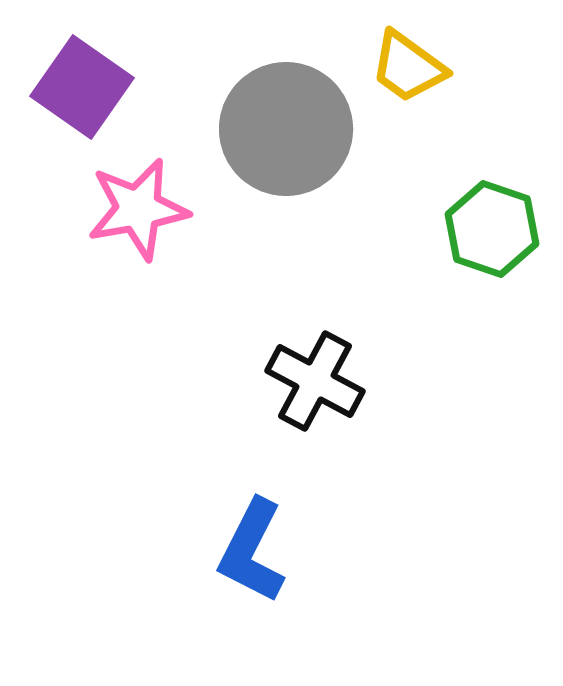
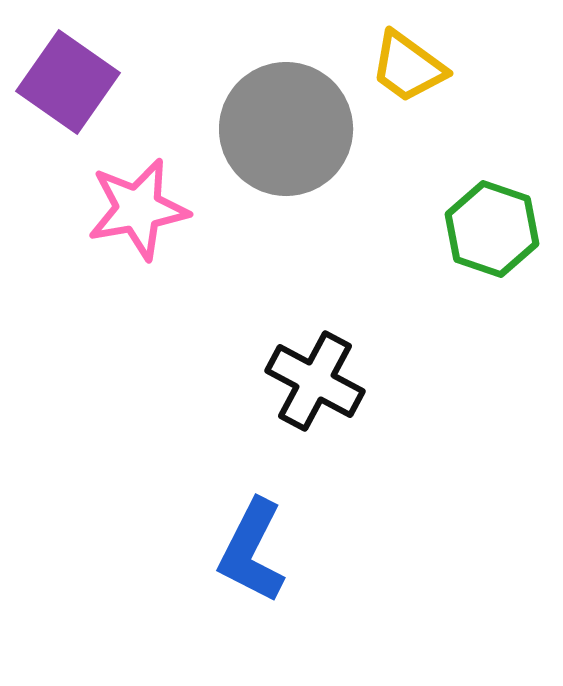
purple square: moved 14 px left, 5 px up
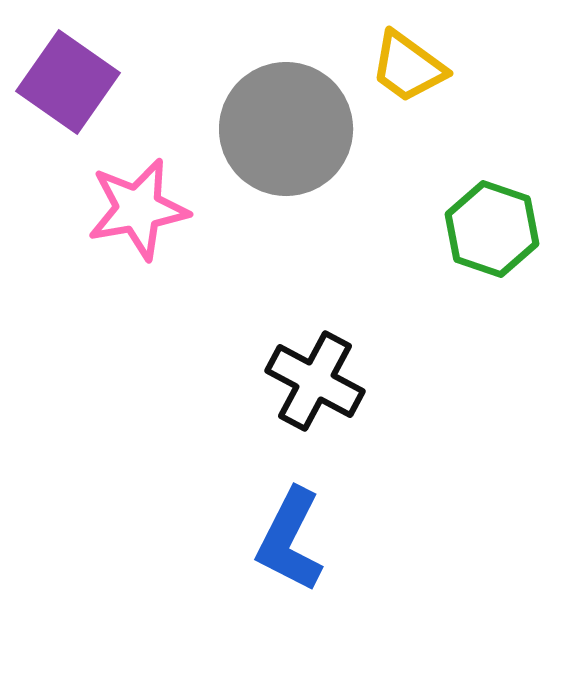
blue L-shape: moved 38 px right, 11 px up
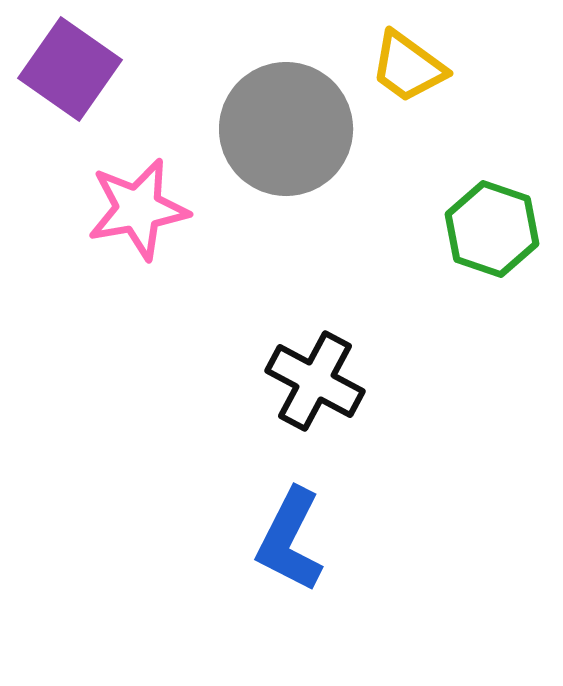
purple square: moved 2 px right, 13 px up
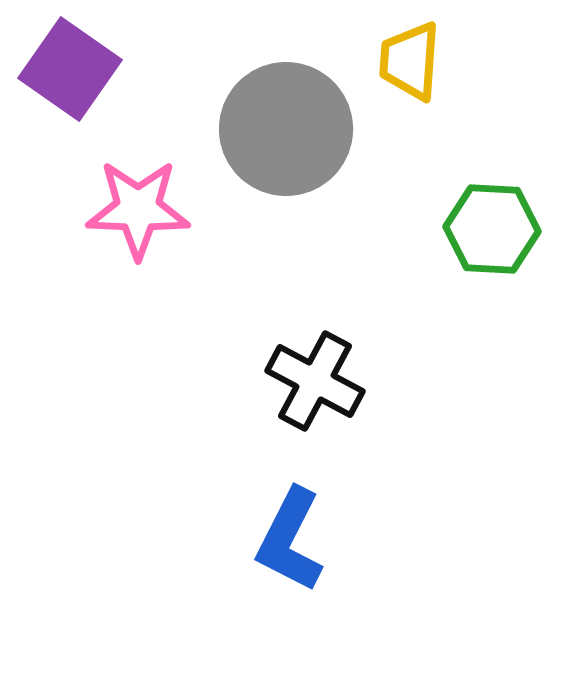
yellow trapezoid: moved 2 px right, 6 px up; rotated 58 degrees clockwise
pink star: rotated 12 degrees clockwise
green hexagon: rotated 16 degrees counterclockwise
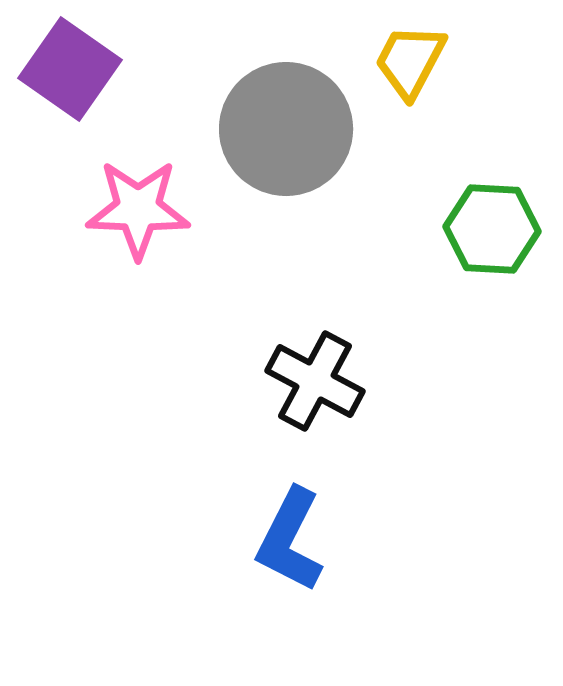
yellow trapezoid: rotated 24 degrees clockwise
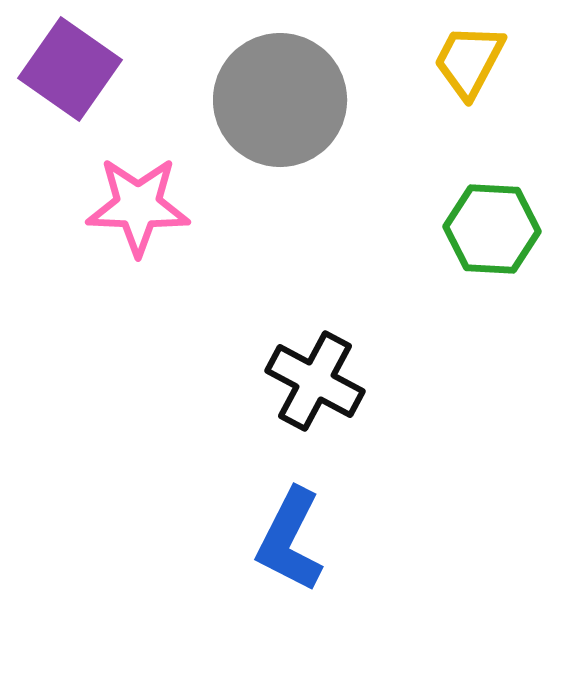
yellow trapezoid: moved 59 px right
gray circle: moved 6 px left, 29 px up
pink star: moved 3 px up
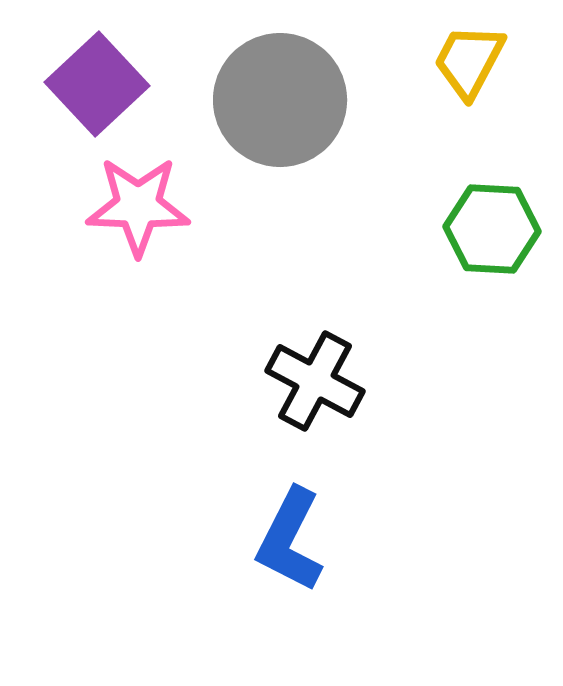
purple square: moved 27 px right, 15 px down; rotated 12 degrees clockwise
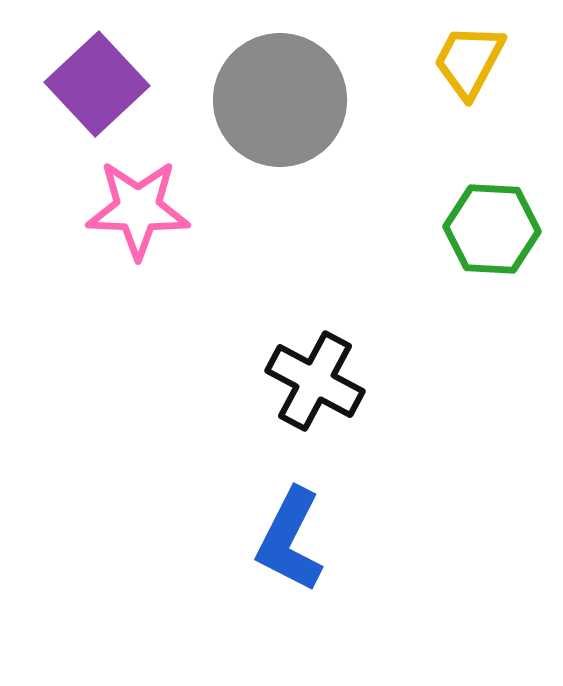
pink star: moved 3 px down
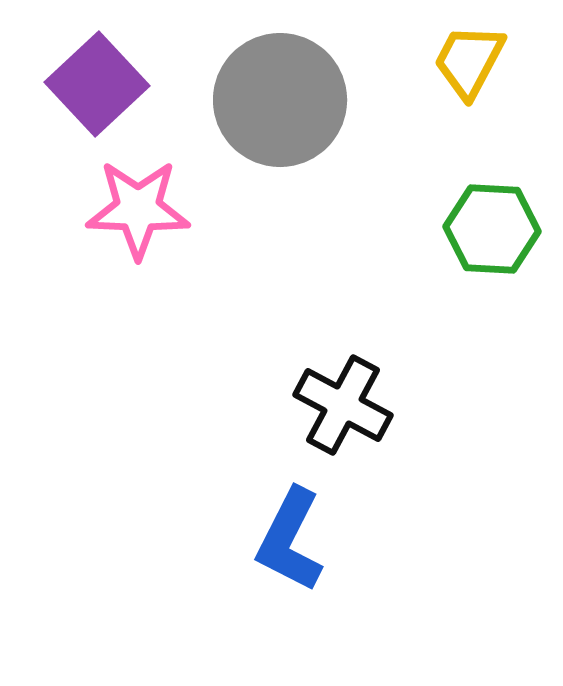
black cross: moved 28 px right, 24 px down
